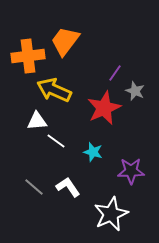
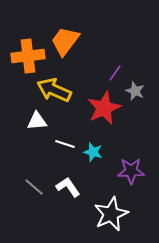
white line: moved 9 px right, 3 px down; rotated 18 degrees counterclockwise
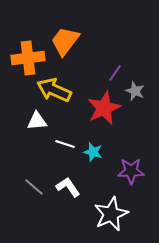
orange cross: moved 2 px down
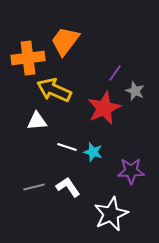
white line: moved 2 px right, 3 px down
gray line: rotated 55 degrees counterclockwise
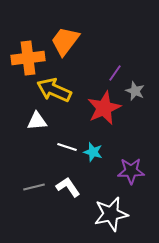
white star: rotated 12 degrees clockwise
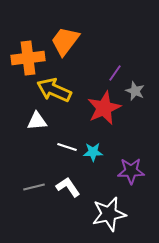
cyan star: rotated 18 degrees counterclockwise
white star: moved 2 px left
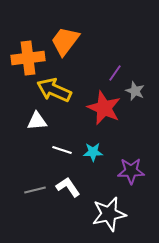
red star: rotated 24 degrees counterclockwise
white line: moved 5 px left, 3 px down
gray line: moved 1 px right, 3 px down
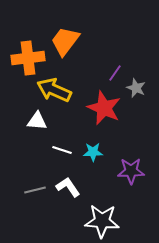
gray star: moved 1 px right, 3 px up
white triangle: rotated 10 degrees clockwise
white star: moved 7 px left, 7 px down; rotated 16 degrees clockwise
